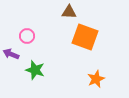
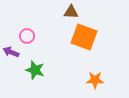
brown triangle: moved 2 px right
orange square: moved 1 px left
purple arrow: moved 2 px up
orange star: moved 1 px left, 1 px down; rotated 24 degrees clockwise
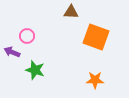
orange square: moved 12 px right
purple arrow: moved 1 px right
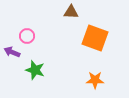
orange square: moved 1 px left, 1 px down
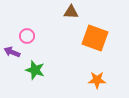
orange star: moved 2 px right
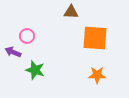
orange square: rotated 16 degrees counterclockwise
purple arrow: moved 1 px right
orange star: moved 5 px up
